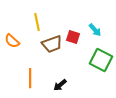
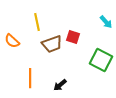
cyan arrow: moved 11 px right, 8 px up
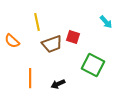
green square: moved 8 px left, 5 px down
black arrow: moved 2 px left, 1 px up; rotated 16 degrees clockwise
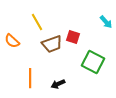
yellow line: rotated 18 degrees counterclockwise
green square: moved 3 px up
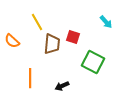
brown trapezoid: rotated 65 degrees counterclockwise
black arrow: moved 4 px right, 2 px down
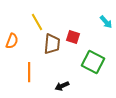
orange semicircle: rotated 112 degrees counterclockwise
orange line: moved 1 px left, 6 px up
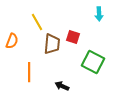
cyan arrow: moved 7 px left, 8 px up; rotated 40 degrees clockwise
black arrow: rotated 48 degrees clockwise
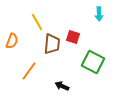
orange line: moved 1 px up; rotated 36 degrees clockwise
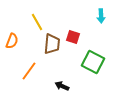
cyan arrow: moved 2 px right, 2 px down
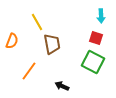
red square: moved 23 px right, 1 px down
brown trapezoid: rotated 15 degrees counterclockwise
